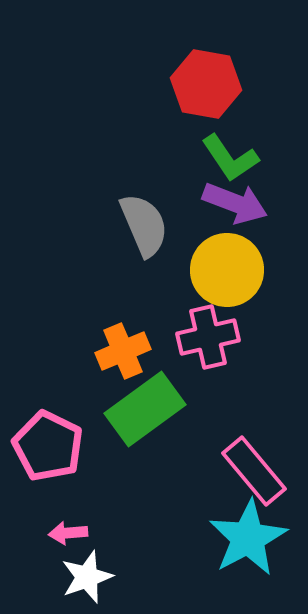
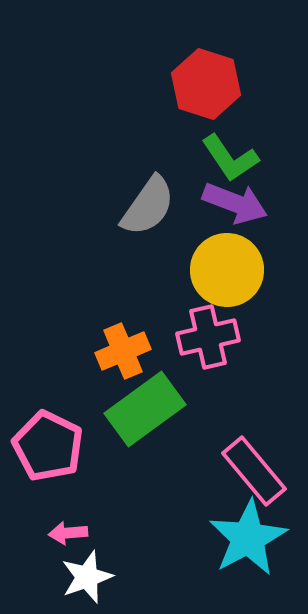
red hexagon: rotated 8 degrees clockwise
gray semicircle: moved 4 px right, 19 px up; rotated 58 degrees clockwise
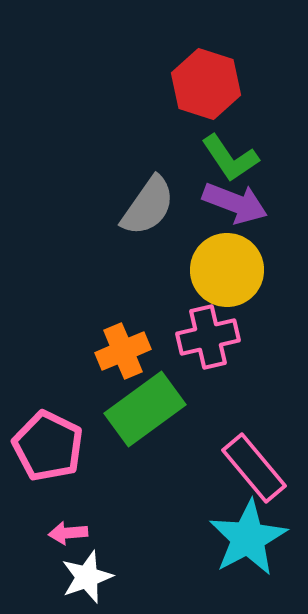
pink rectangle: moved 3 px up
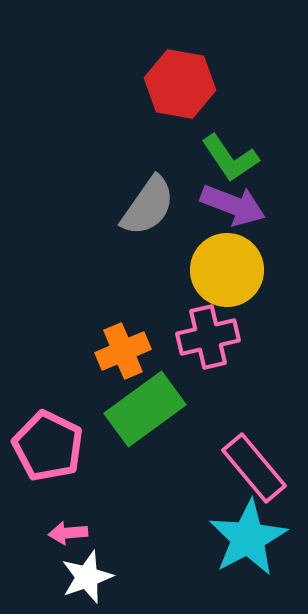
red hexagon: moved 26 px left; rotated 8 degrees counterclockwise
purple arrow: moved 2 px left, 2 px down
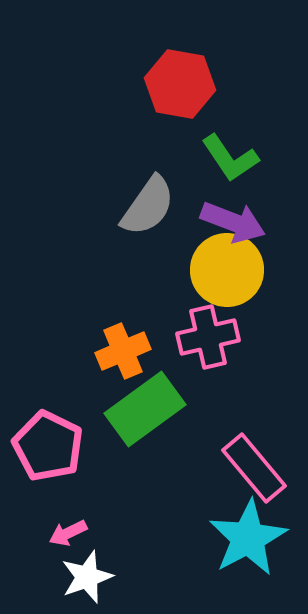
purple arrow: moved 17 px down
pink arrow: rotated 21 degrees counterclockwise
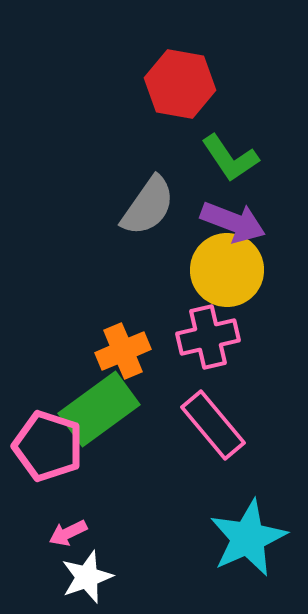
green rectangle: moved 46 px left
pink pentagon: rotated 8 degrees counterclockwise
pink rectangle: moved 41 px left, 43 px up
cyan star: rotated 4 degrees clockwise
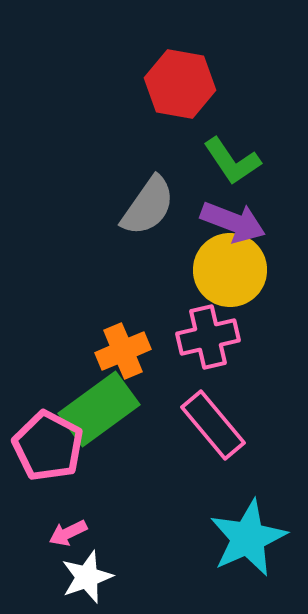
green L-shape: moved 2 px right, 3 px down
yellow circle: moved 3 px right
pink pentagon: rotated 10 degrees clockwise
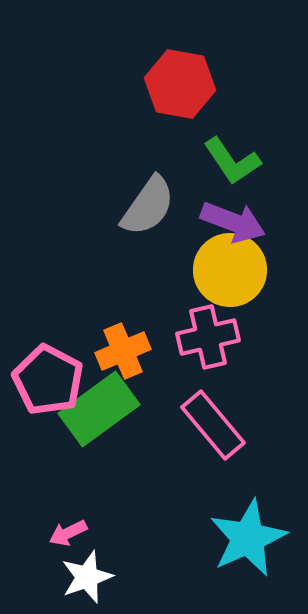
pink pentagon: moved 66 px up
